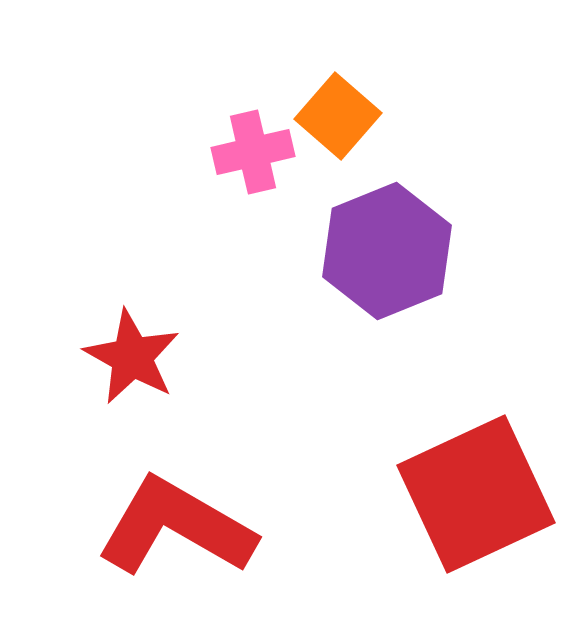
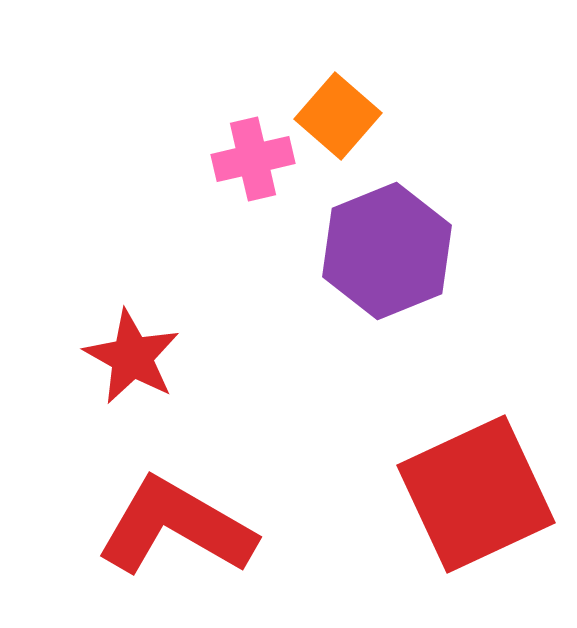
pink cross: moved 7 px down
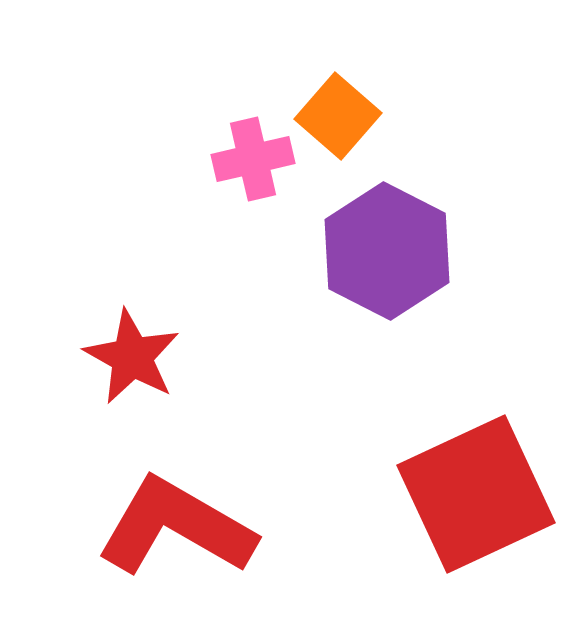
purple hexagon: rotated 11 degrees counterclockwise
